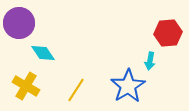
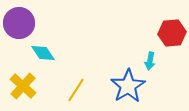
red hexagon: moved 4 px right
yellow cross: moved 3 px left; rotated 12 degrees clockwise
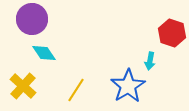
purple circle: moved 13 px right, 4 px up
red hexagon: rotated 24 degrees clockwise
cyan diamond: moved 1 px right
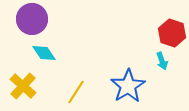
cyan arrow: moved 12 px right; rotated 30 degrees counterclockwise
yellow line: moved 2 px down
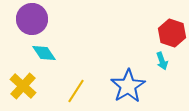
yellow line: moved 1 px up
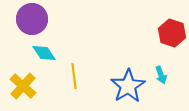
cyan arrow: moved 1 px left, 14 px down
yellow line: moved 2 px left, 15 px up; rotated 40 degrees counterclockwise
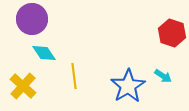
cyan arrow: moved 2 px right, 1 px down; rotated 36 degrees counterclockwise
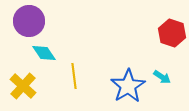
purple circle: moved 3 px left, 2 px down
cyan arrow: moved 1 px left, 1 px down
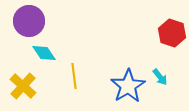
cyan arrow: moved 2 px left; rotated 18 degrees clockwise
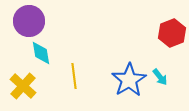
red hexagon: rotated 20 degrees clockwise
cyan diamond: moved 3 px left; rotated 25 degrees clockwise
blue star: moved 1 px right, 6 px up
